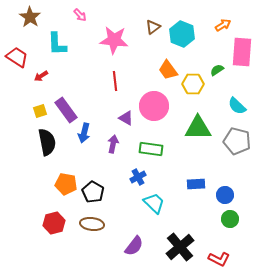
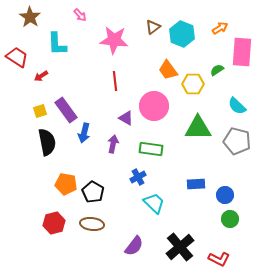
orange arrow: moved 3 px left, 3 px down
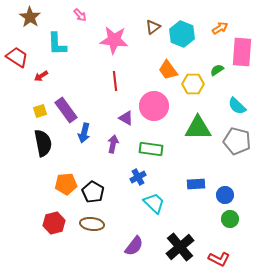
black semicircle: moved 4 px left, 1 px down
orange pentagon: rotated 15 degrees counterclockwise
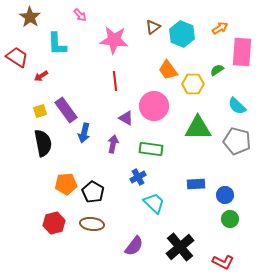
red L-shape: moved 4 px right, 3 px down
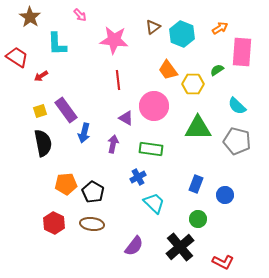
red line: moved 3 px right, 1 px up
blue rectangle: rotated 66 degrees counterclockwise
green circle: moved 32 px left
red hexagon: rotated 20 degrees counterclockwise
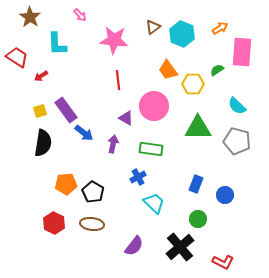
blue arrow: rotated 66 degrees counterclockwise
black semicircle: rotated 20 degrees clockwise
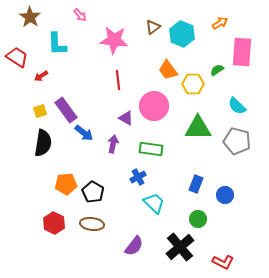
orange arrow: moved 5 px up
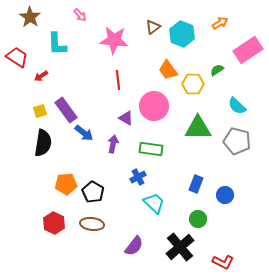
pink rectangle: moved 6 px right, 2 px up; rotated 52 degrees clockwise
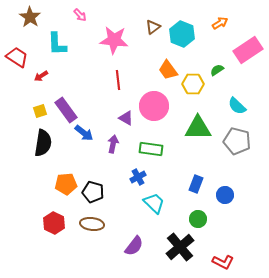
black pentagon: rotated 15 degrees counterclockwise
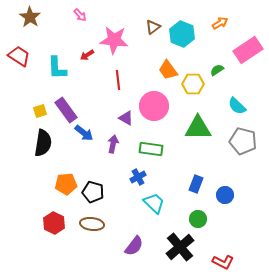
cyan L-shape: moved 24 px down
red trapezoid: moved 2 px right, 1 px up
red arrow: moved 46 px right, 21 px up
gray pentagon: moved 6 px right
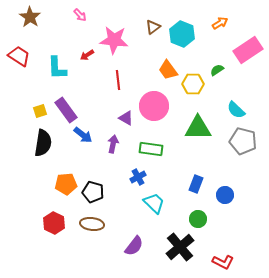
cyan semicircle: moved 1 px left, 4 px down
blue arrow: moved 1 px left, 2 px down
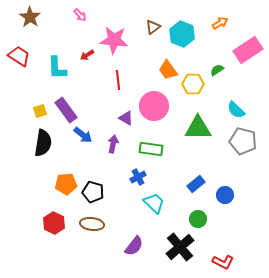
blue rectangle: rotated 30 degrees clockwise
